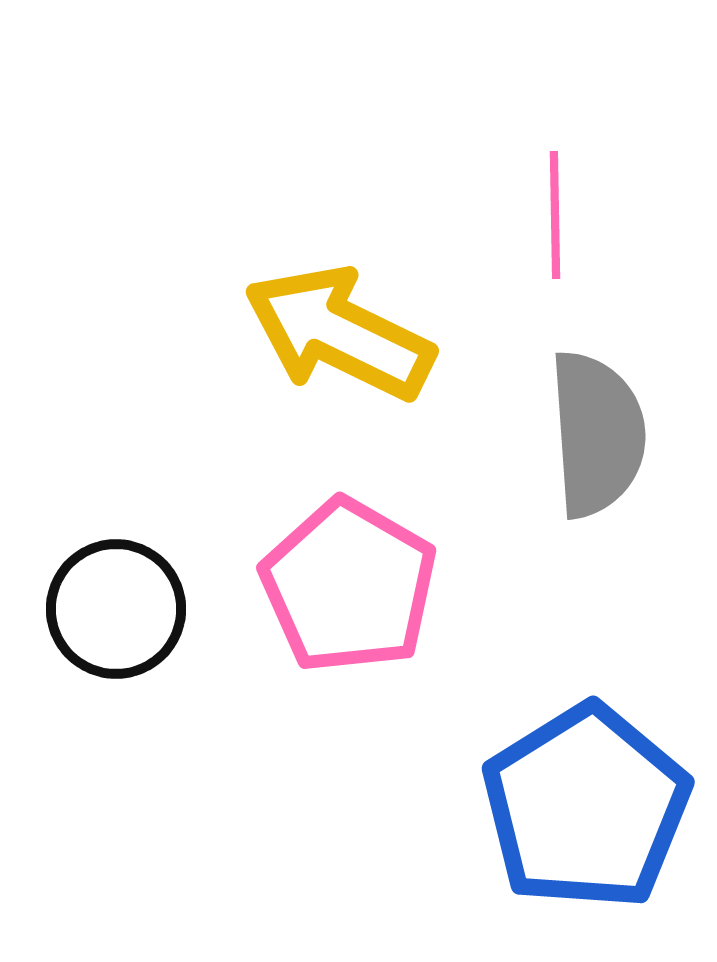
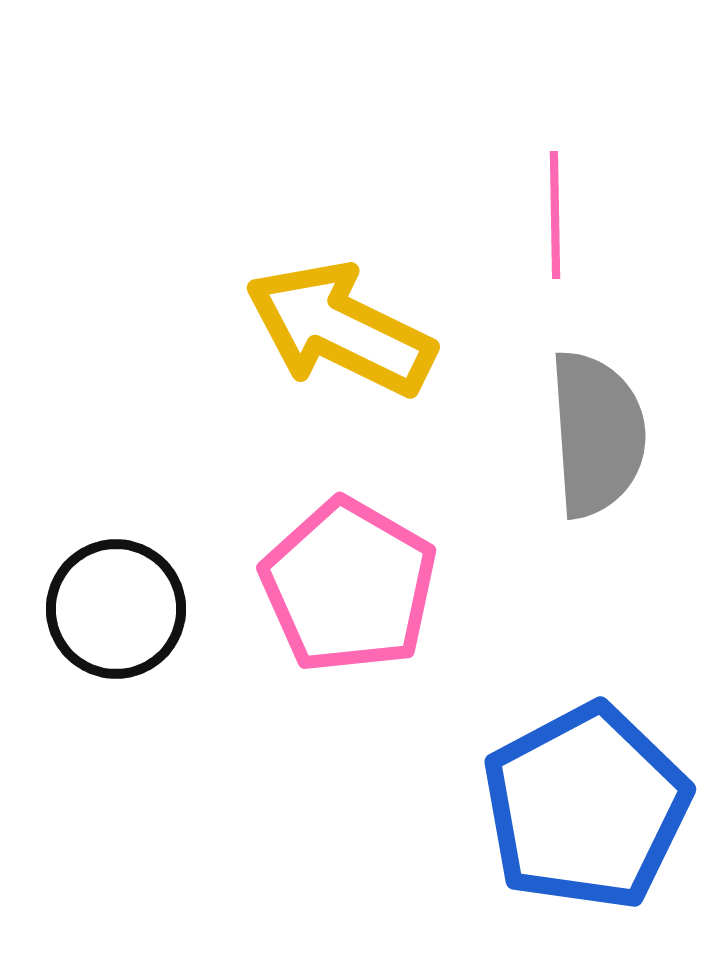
yellow arrow: moved 1 px right, 4 px up
blue pentagon: rotated 4 degrees clockwise
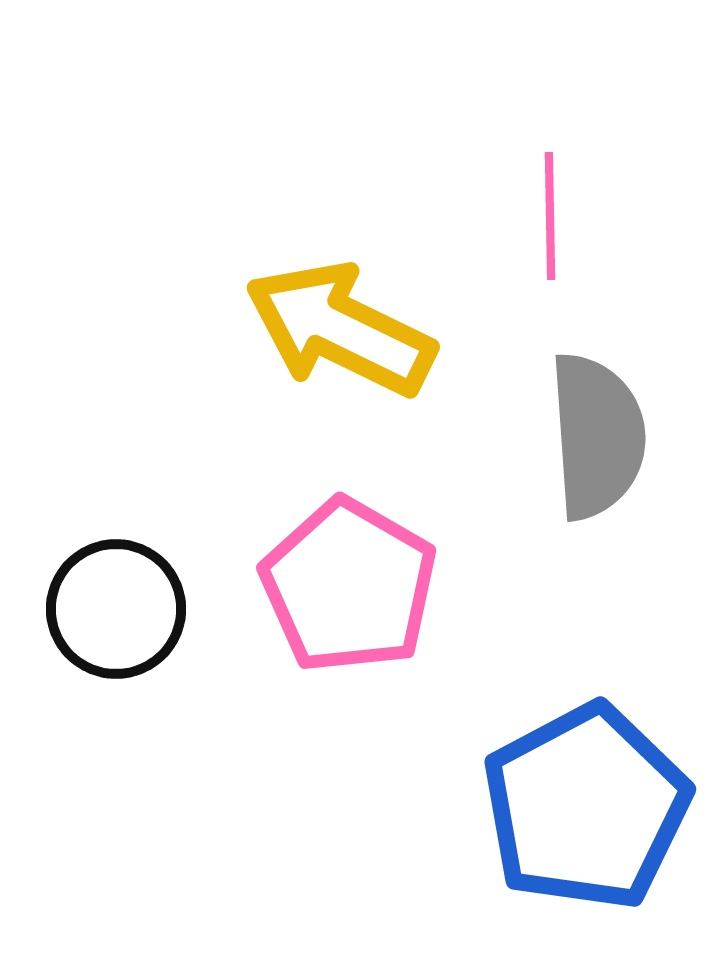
pink line: moved 5 px left, 1 px down
gray semicircle: moved 2 px down
